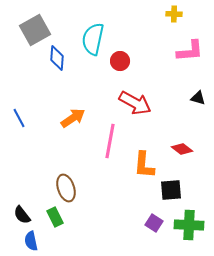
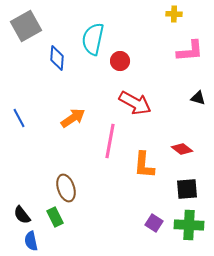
gray square: moved 9 px left, 4 px up
black square: moved 16 px right, 1 px up
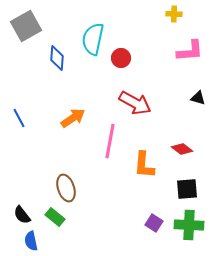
red circle: moved 1 px right, 3 px up
green rectangle: rotated 24 degrees counterclockwise
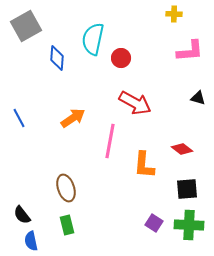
green rectangle: moved 12 px right, 8 px down; rotated 36 degrees clockwise
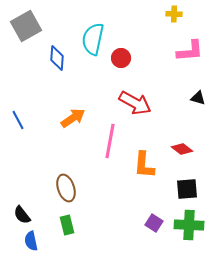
blue line: moved 1 px left, 2 px down
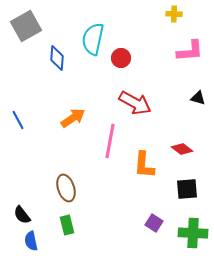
green cross: moved 4 px right, 8 px down
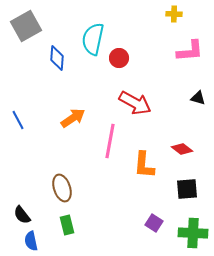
red circle: moved 2 px left
brown ellipse: moved 4 px left
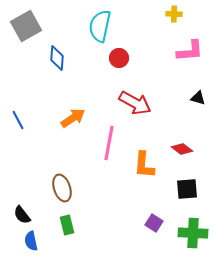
cyan semicircle: moved 7 px right, 13 px up
pink line: moved 1 px left, 2 px down
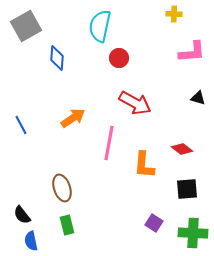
pink L-shape: moved 2 px right, 1 px down
blue line: moved 3 px right, 5 px down
